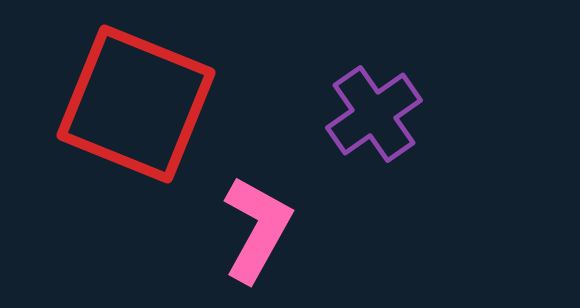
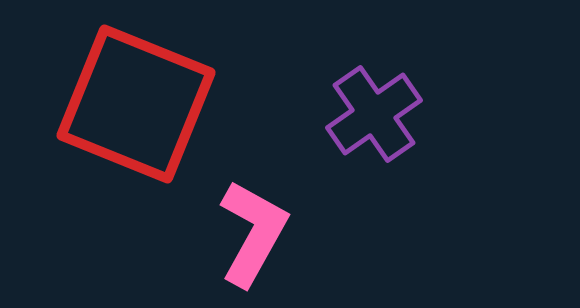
pink L-shape: moved 4 px left, 4 px down
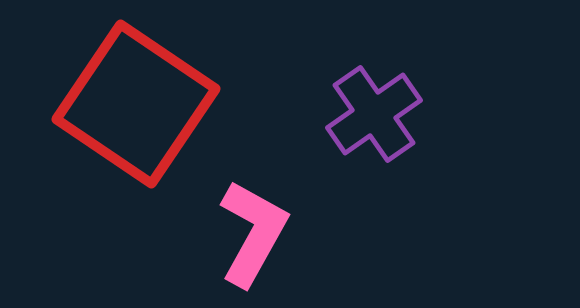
red square: rotated 12 degrees clockwise
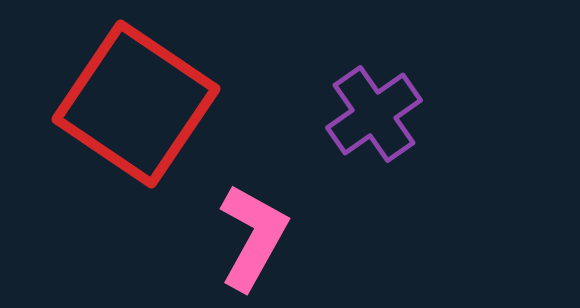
pink L-shape: moved 4 px down
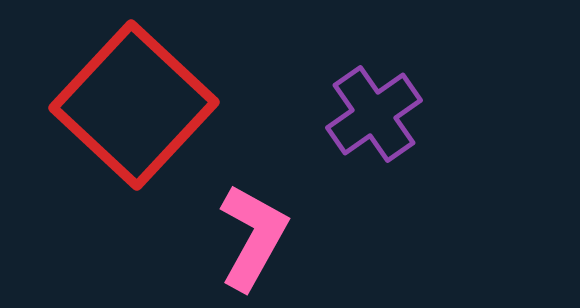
red square: moved 2 px left, 1 px down; rotated 9 degrees clockwise
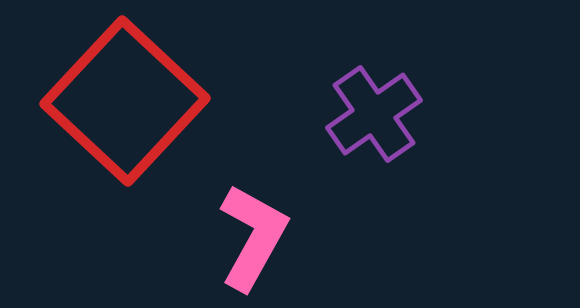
red square: moved 9 px left, 4 px up
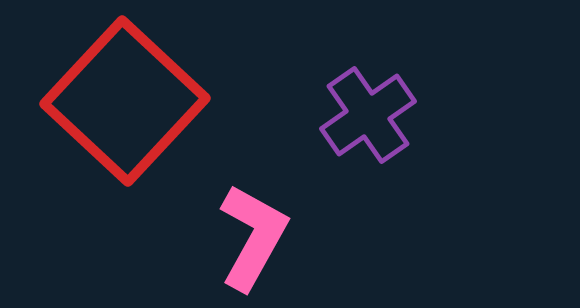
purple cross: moved 6 px left, 1 px down
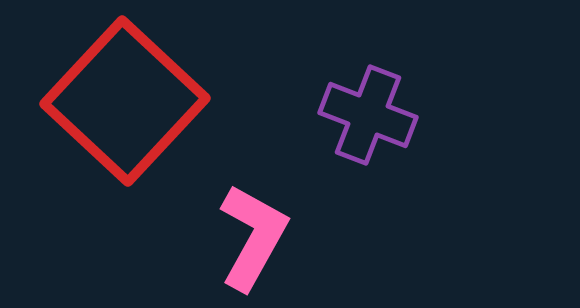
purple cross: rotated 34 degrees counterclockwise
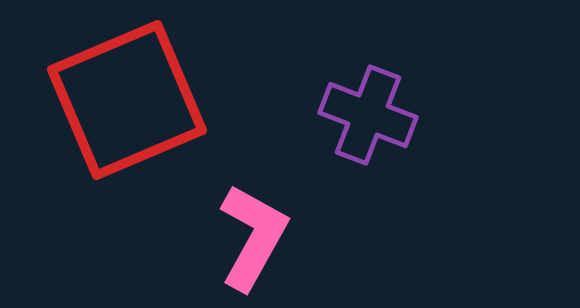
red square: moved 2 px right, 1 px up; rotated 24 degrees clockwise
